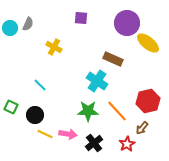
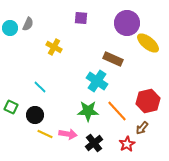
cyan line: moved 2 px down
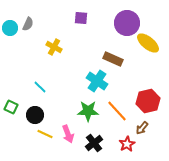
pink arrow: rotated 60 degrees clockwise
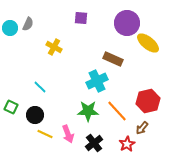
cyan cross: rotated 30 degrees clockwise
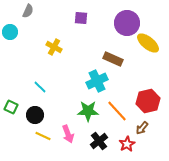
gray semicircle: moved 13 px up
cyan circle: moved 4 px down
yellow line: moved 2 px left, 2 px down
black cross: moved 5 px right, 2 px up
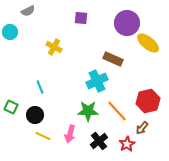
gray semicircle: rotated 40 degrees clockwise
cyan line: rotated 24 degrees clockwise
pink arrow: moved 2 px right; rotated 36 degrees clockwise
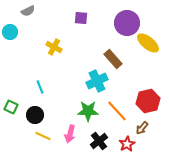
brown rectangle: rotated 24 degrees clockwise
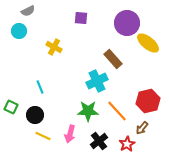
cyan circle: moved 9 px right, 1 px up
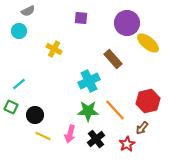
yellow cross: moved 2 px down
cyan cross: moved 8 px left
cyan line: moved 21 px left, 3 px up; rotated 72 degrees clockwise
orange line: moved 2 px left, 1 px up
black cross: moved 3 px left, 2 px up
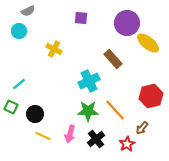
red hexagon: moved 3 px right, 5 px up
black circle: moved 1 px up
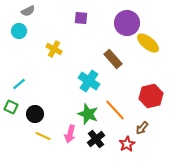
cyan cross: rotated 30 degrees counterclockwise
green star: moved 3 px down; rotated 20 degrees clockwise
